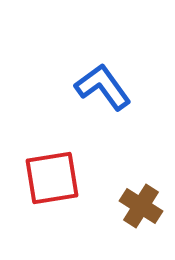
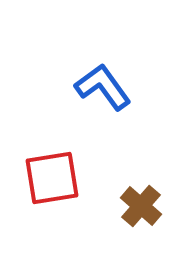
brown cross: rotated 9 degrees clockwise
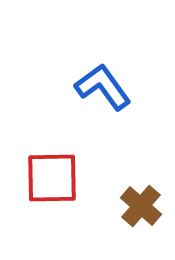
red square: rotated 8 degrees clockwise
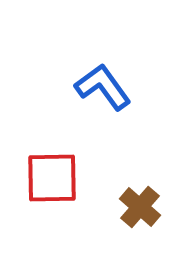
brown cross: moved 1 px left, 1 px down
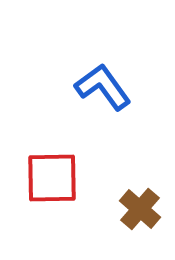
brown cross: moved 2 px down
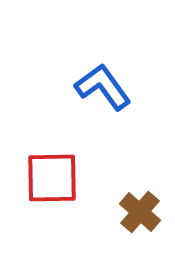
brown cross: moved 3 px down
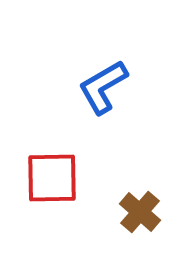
blue L-shape: rotated 84 degrees counterclockwise
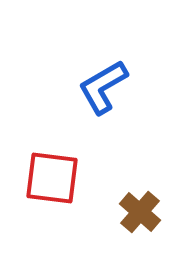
red square: rotated 8 degrees clockwise
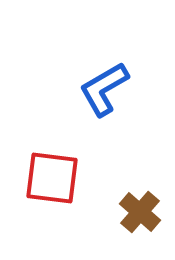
blue L-shape: moved 1 px right, 2 px down
